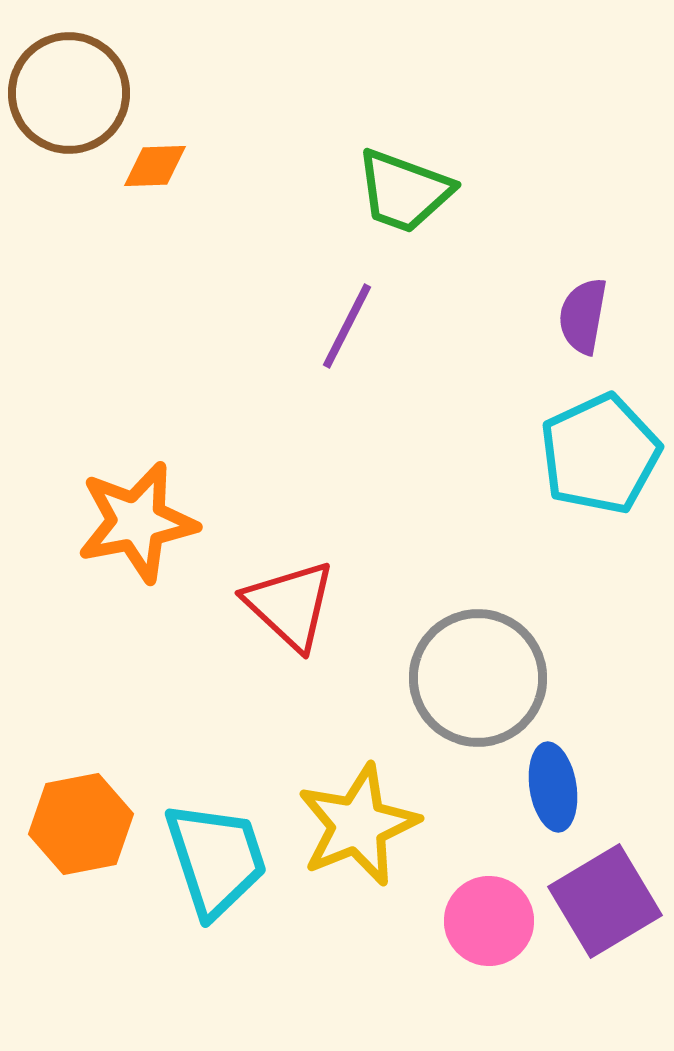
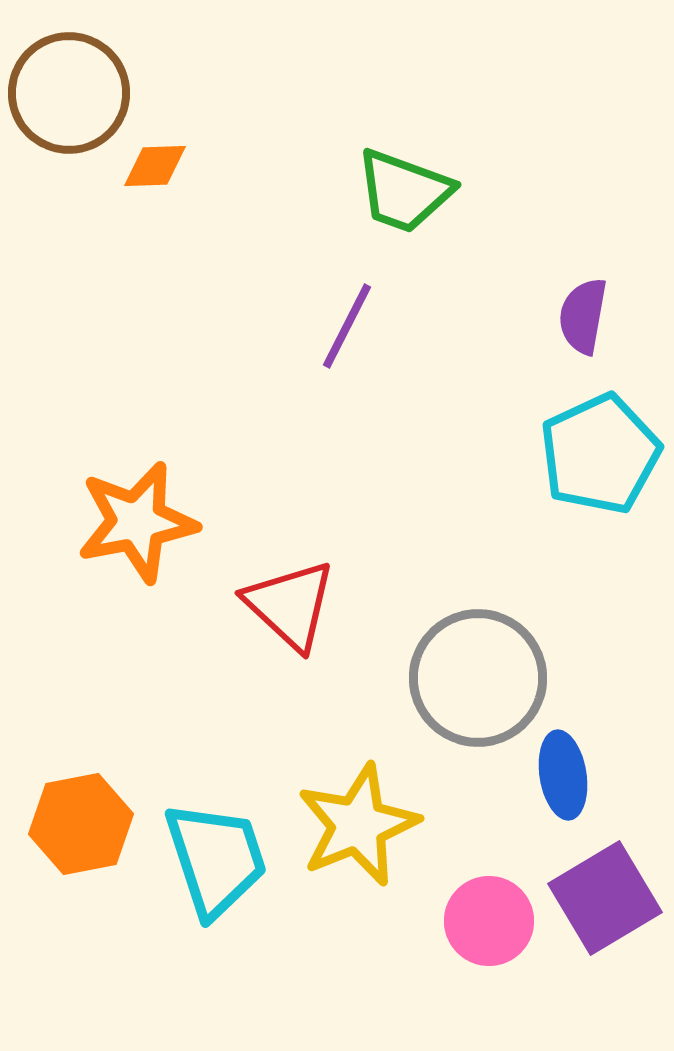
blue ellipse: moved 10 px right, 12 px up
purple square: moved 3 px up
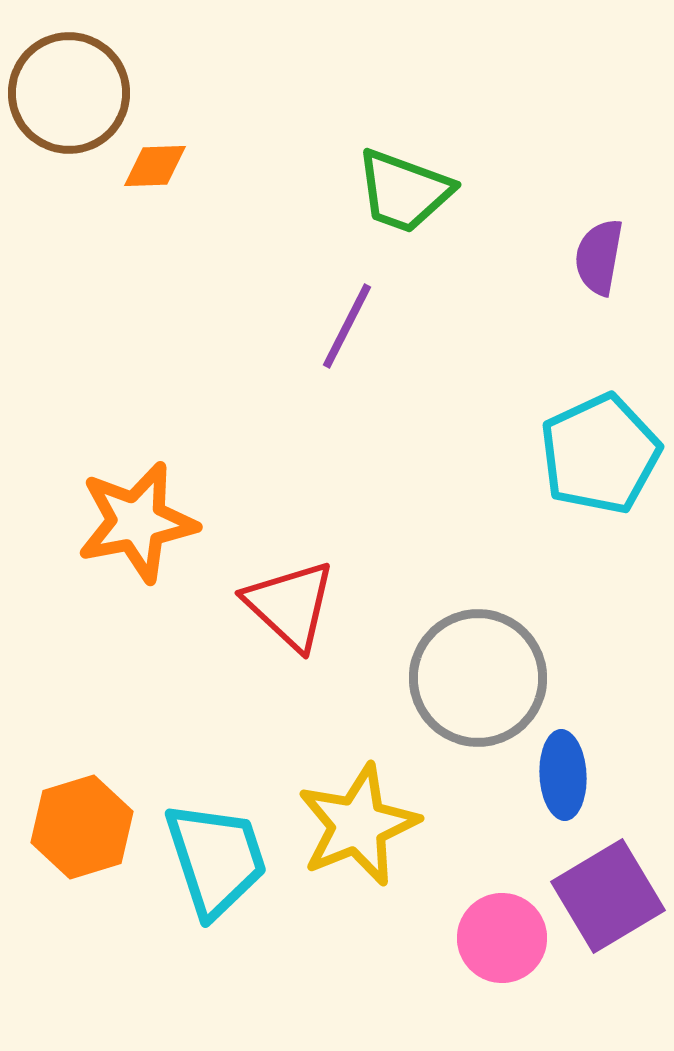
purple semicircle: moved 16 px right, 59 px up
blue ellipse: rotated 6 degrees clockwise
orange hexagon: moved 1 px right, 3 px down; rotated 6 degrees counterclockwise
purple square: moved 3 px right, 2 px up
pink circle: moved 13 px right, 17 px down
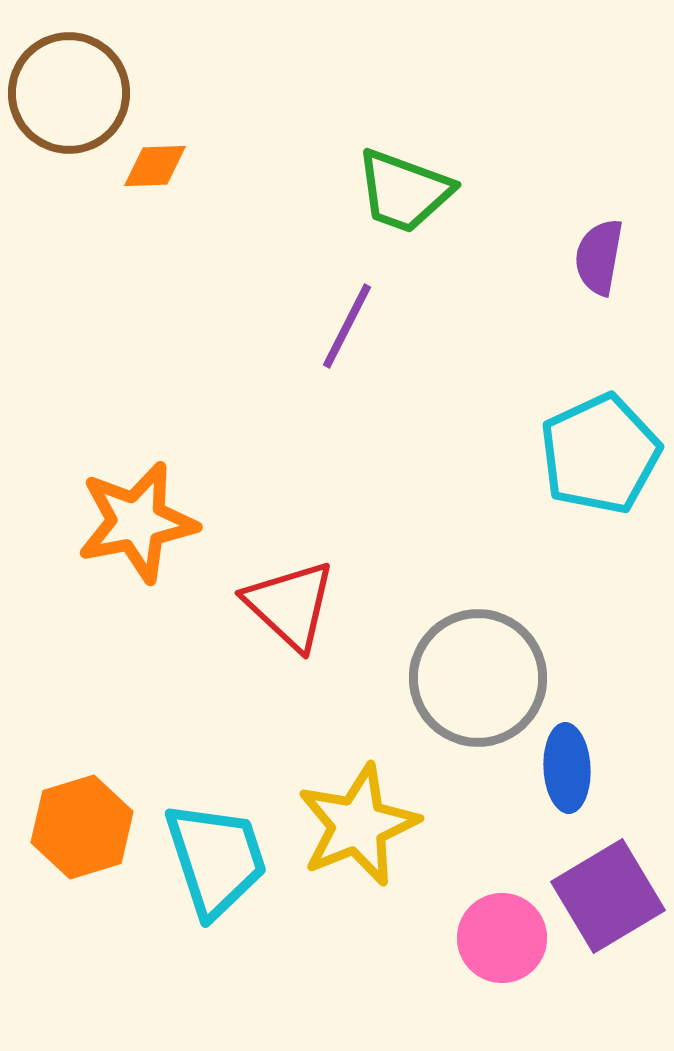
blue ellipse: moved 4 px right, 7 px up
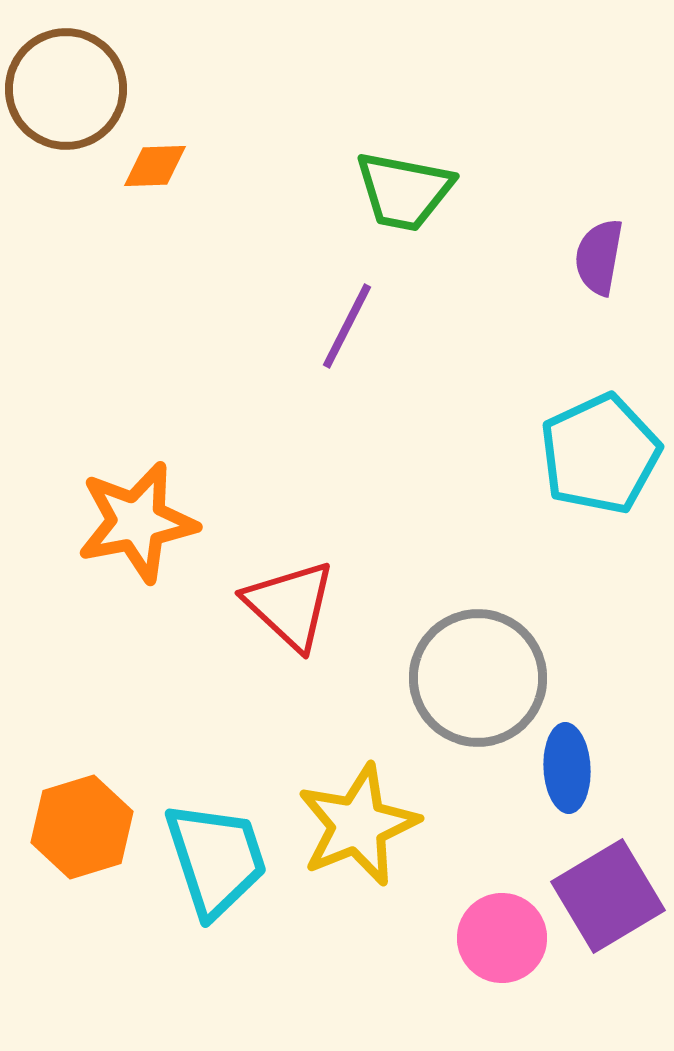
brown circle: moved 3 px left, 4 px up
green trapezoid: rotated 9 degrees counterclockwise
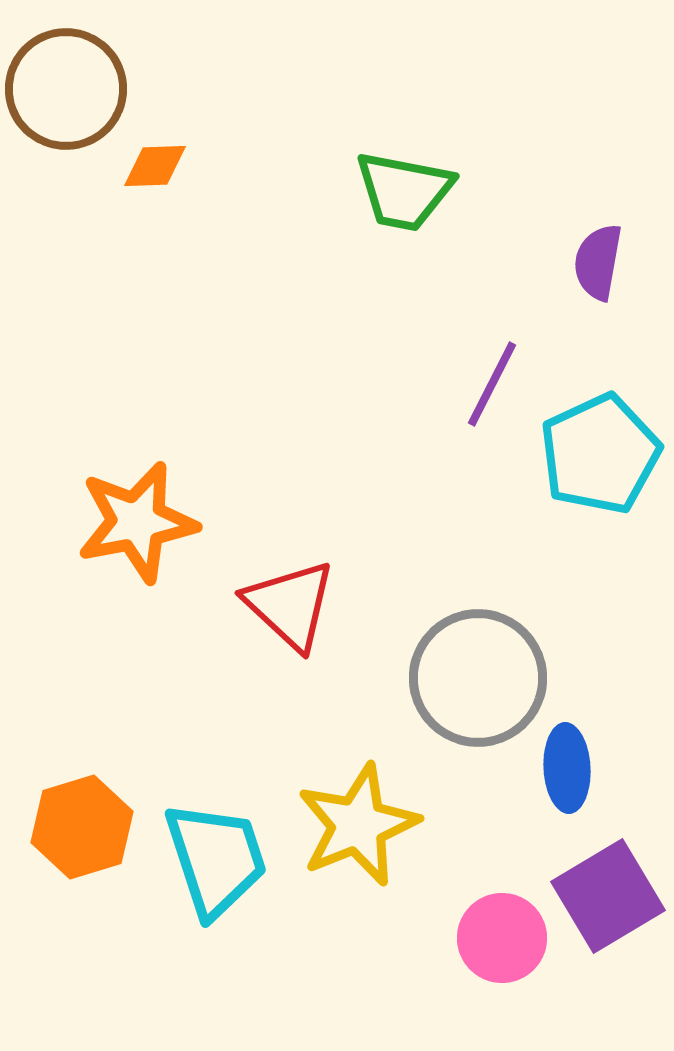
purple semicircle: moved 1 px left, 5 px down
purple line: moved 145 px right, 58 px down
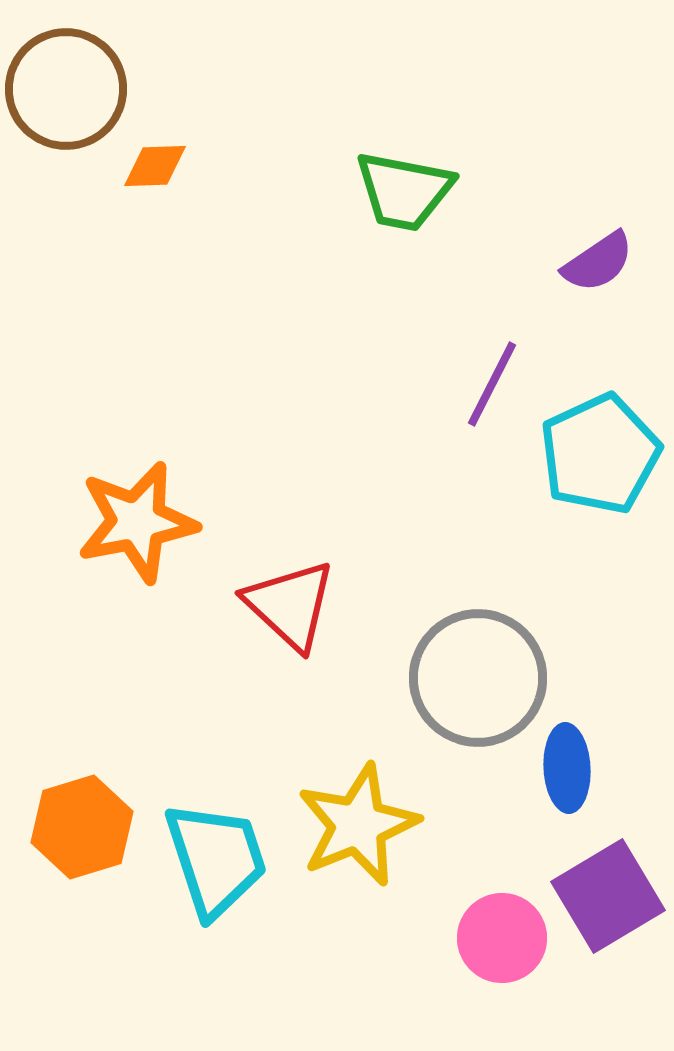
purple semicircle: rotated 134 degrees counterclockwise
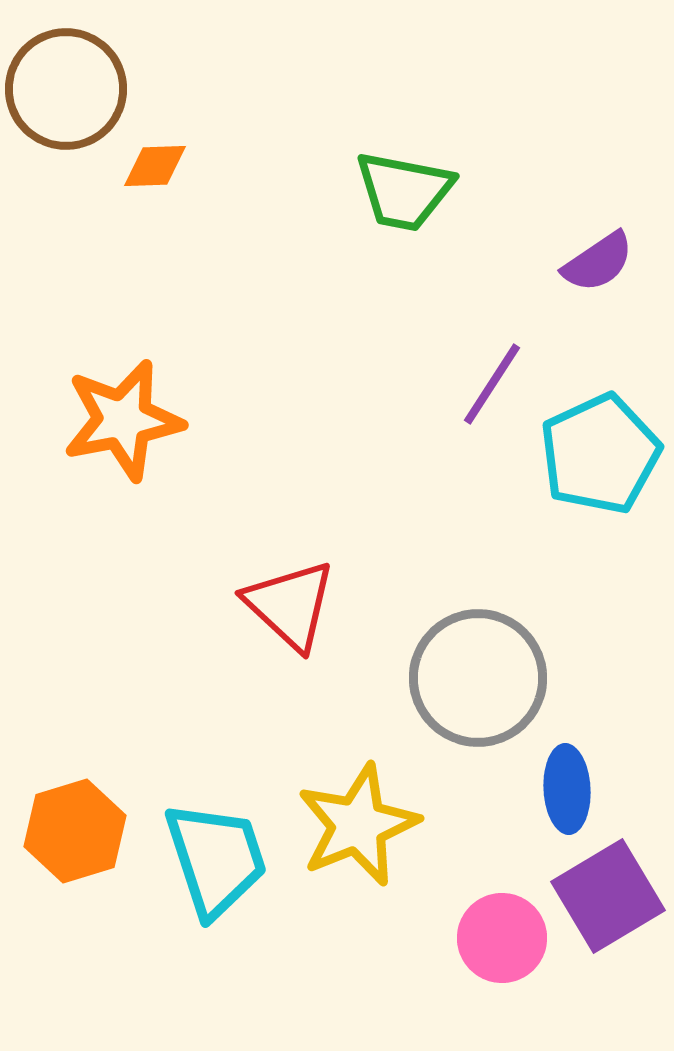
purple line: rotated 6 degrees clockwise
orange star: moved 14 px left, 102 px up
blue ellipse: moved 21 px down
orange hexagon: moved 7 px left, 4 px down
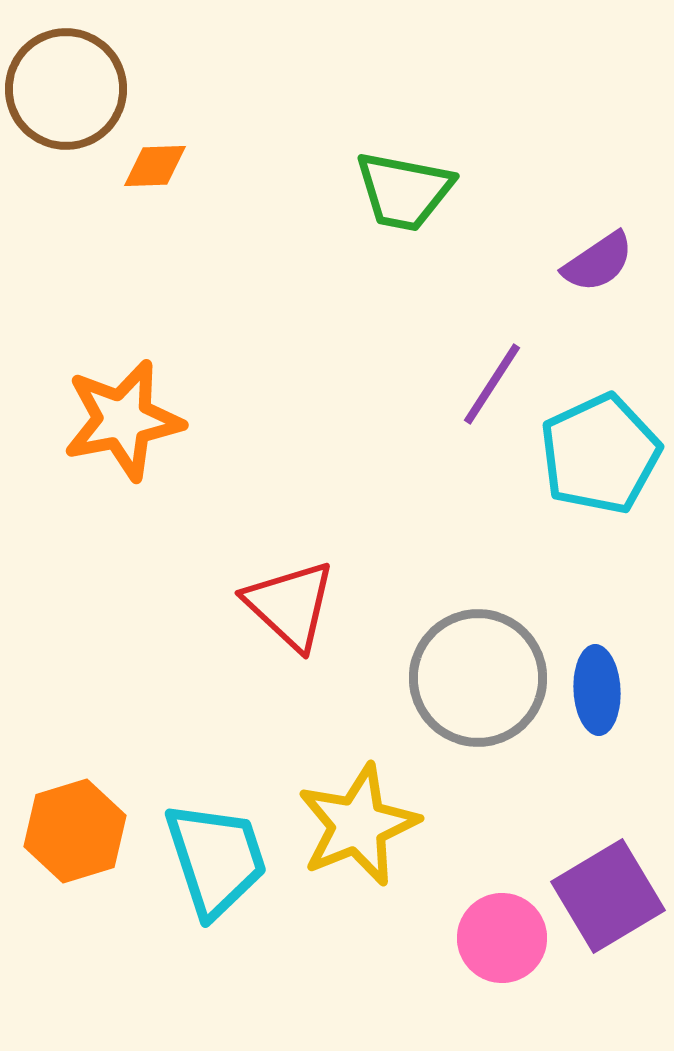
blue ellipse: moved 30 px right, 99 px up
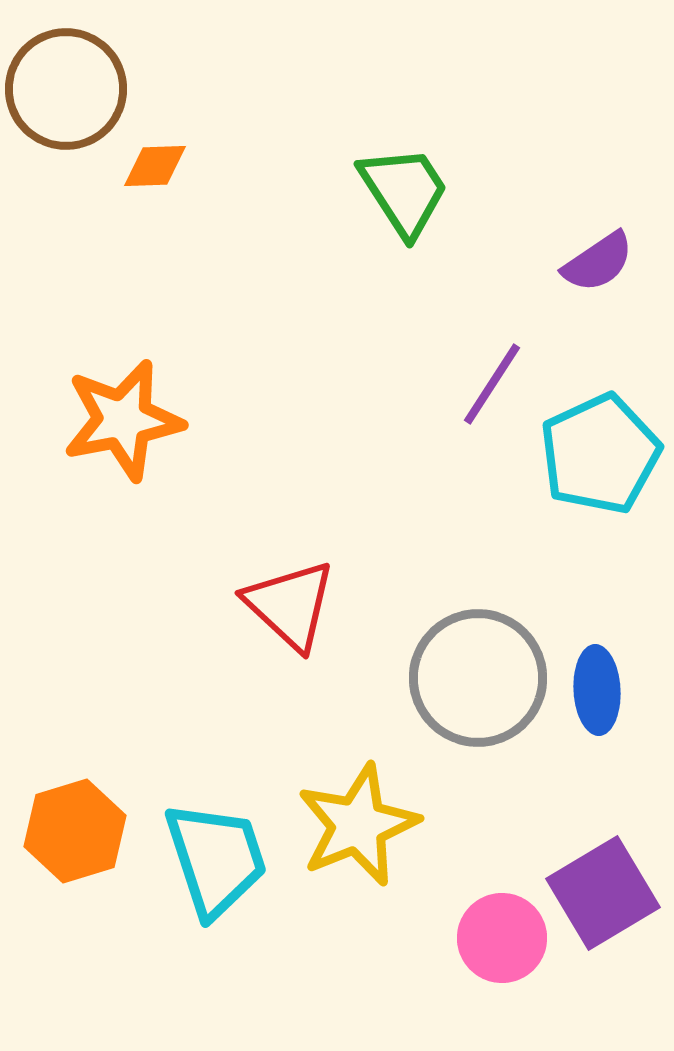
green trapezoid: rotated 134 degrees counterclockwise
purple square: moved 5 px left, 3 px up
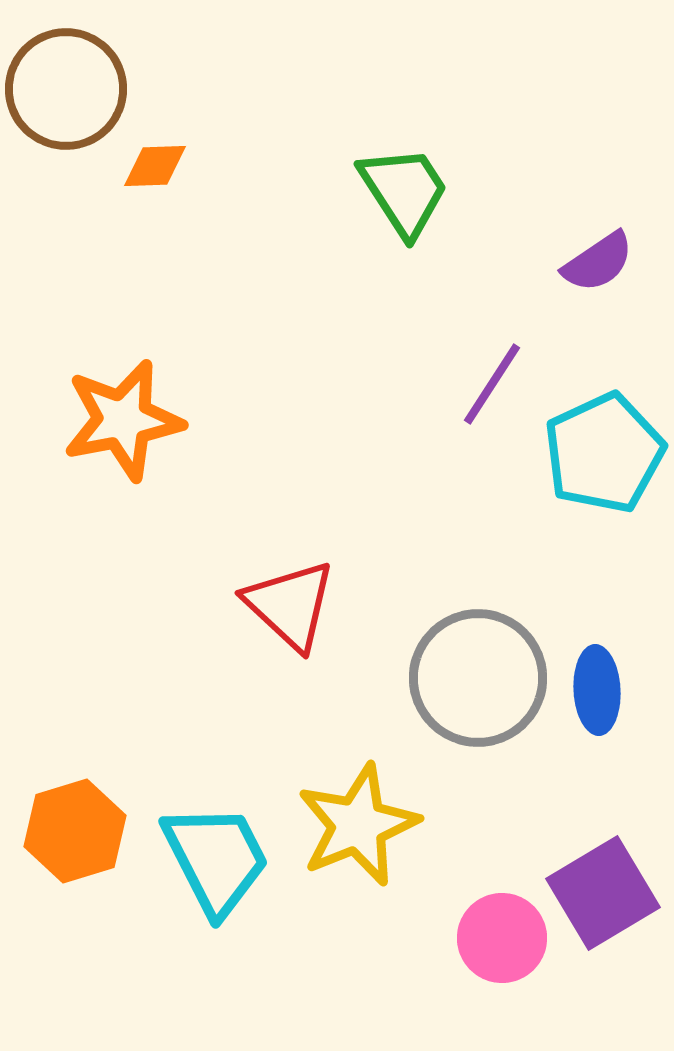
cyan pentagon: moved 4 px right, 1 px up
cyan trapezoid: rotated 9 degrees counterclockwise
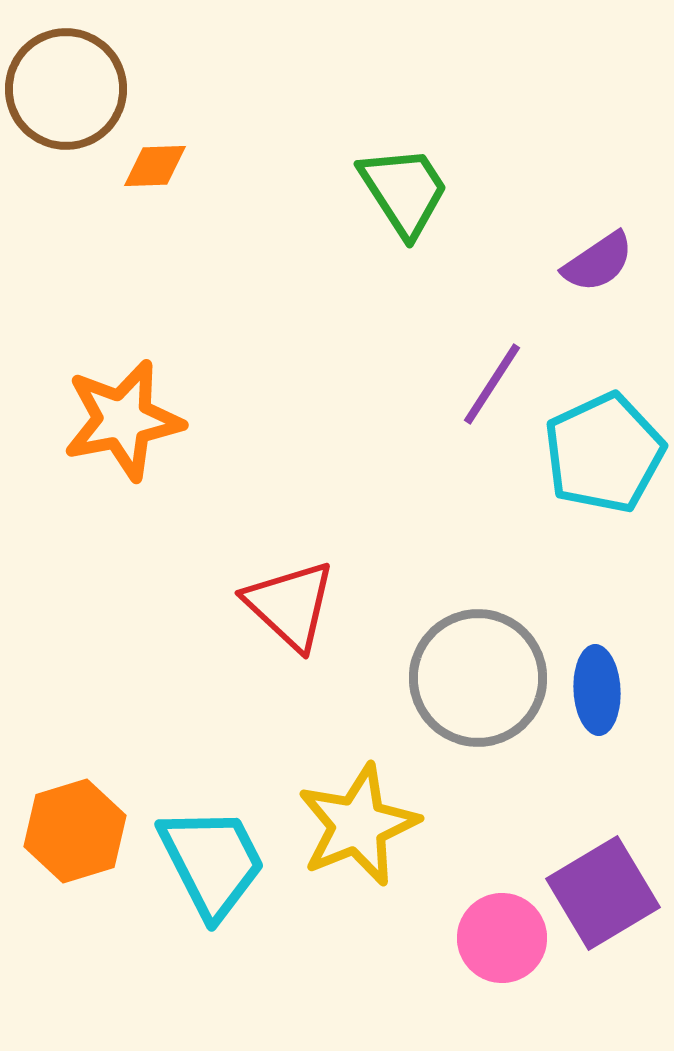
cyan trapezoid: moved 4 px left, 3 px down
